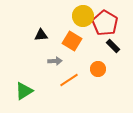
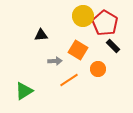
orange square: moved 6 px right, 9 px down
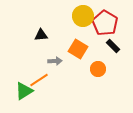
orange square: moved 1 px up
orange line: moved 30 px left
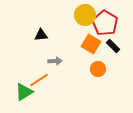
yellow circle: moved 2 px right, 1 px up
orange square: moved 13 px right, 5 px up
green triangle: moved 1 px down
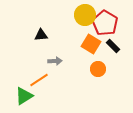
green triangle: moved 4 px down
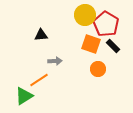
red pentagon: moved 1 px right, 1 px down
orange square: rotated 12 degrees counterclockwise
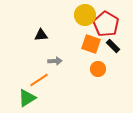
green triangle: moved 3 px right, 2 px down
